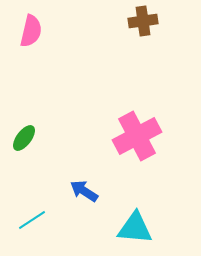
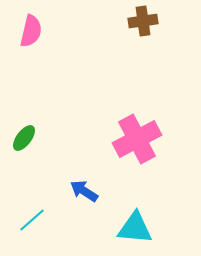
pink cross: moved 3 px down
cyan line: rotated 8 degrees counterclockwise
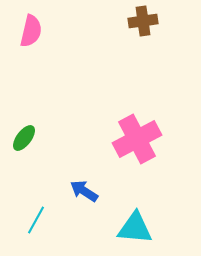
cyan line: moved 4 px right; rotated 20 degrees counterclockwise
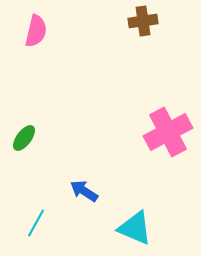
pink semicircle: moved 5 px right
pink cross: moved 31 px right, 7 px up
cyan line: moved 3 px down
cyan triangle: rotated 18 degrees clockwise
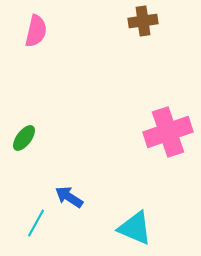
pink cross: rotated 9 degrees clockwise
blue arrow: moved 15 px left, 6 px down
